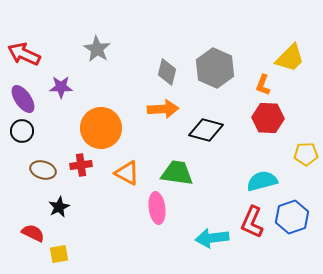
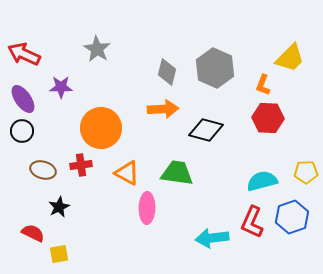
yellow pentagon: moved 18 px down
pink ellipse: moved 10 px left; rotated 8 degrees clockwise
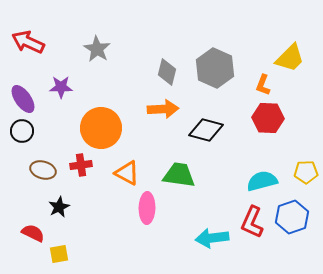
red arrow: moved 4 px right, 12 px up
green trapezoid: moved 2 px right, 2 px down
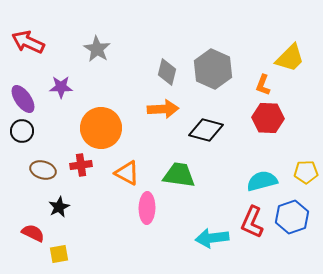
gray hexagon: moved 2 px left, 1 px down
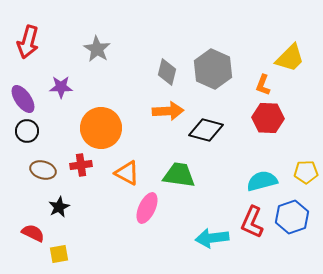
red arrow: rotated 100 degrees counterclockwise
orange arrow: moved 5 px right, 2 px down
black circle: moved 5 px right
pink ellipse: rotated 24 degrees clockwise
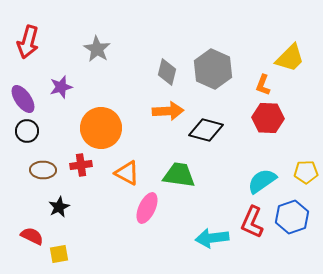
purple star: rotated 15 degrees counterclockwise
brown ellipse: rotated 15 degrees counterclockwise
cyan semicircle: rotated 20 degrees counterclockwise
red semicircle: moved 1 px left, 3 px down
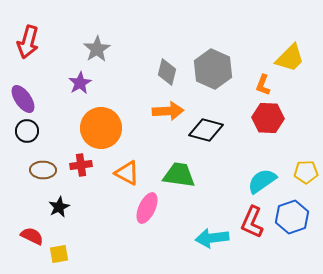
gray star: rotated 8 degrees clockwise
purple star: moved 19 px right, 4 px up; rotated 15 degrees counterclockwise
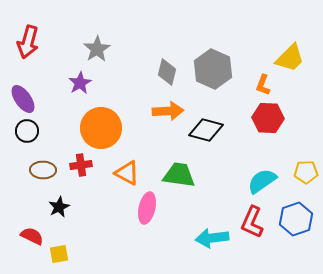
pink ellipse: rotated 12 degrees counterclockwise
blue hexagon: moved 4 px right, 2 px down
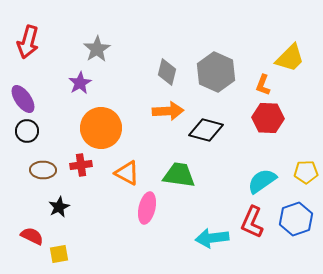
gray hexagon: moved 3 px right, 3 px down
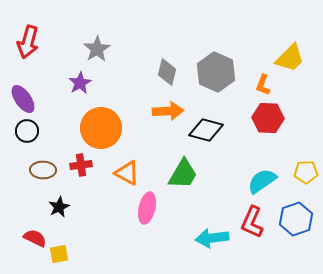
green trapezoid: moved 4 px right, 1 px up; rotated 112 degrees clockwise
red semicircle: moved 3 px right, 2 px down
